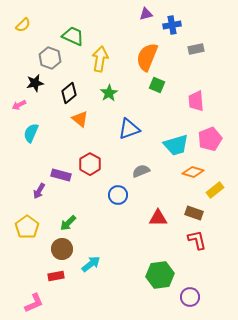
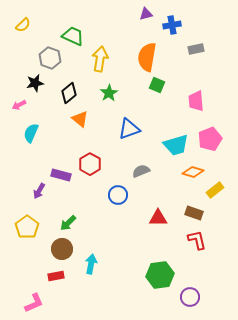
orange semicircle: rotated 12 degrees counterclockwise
cyan arrow: rotated 42 degrees counterclockwise
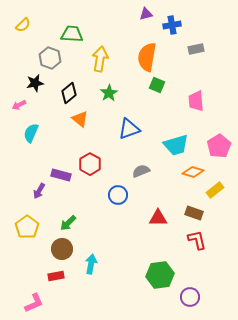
green trapezoid: moved 1 px left, 2 px up; rotated 20 degrees counterclockwise
pink pentagon: moved 9 px right, 7 px down; rotated 10 degrees counterclockwise
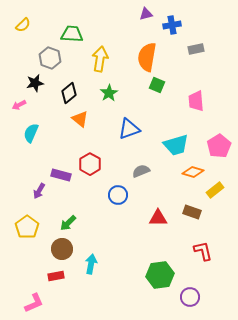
brown rectangle: moved 2 px left, 1 px up
red L-shape: moved 6 px right, 11 px down
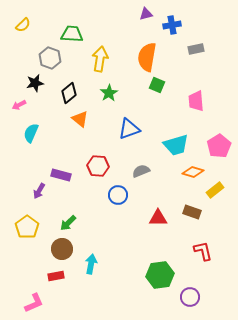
red hexagon: moved 8 px right, 2 px down; rotated 25 degrees counterclockwise
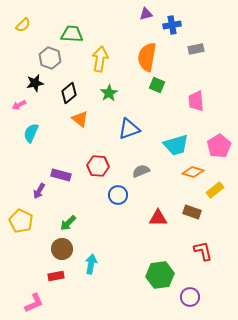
yellow pentagon: moved 6 px left, 6 px up; rotated 10 degrees counterclockwise
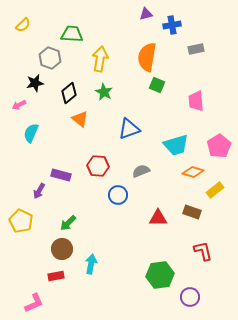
green star: moved 5 px left, 1 px up; rotated 12 degrees counterclockwise
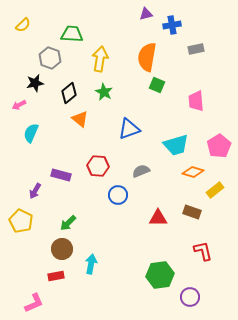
purple arrow: moved 4 px left
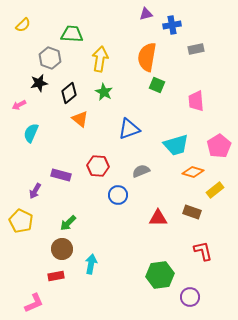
black star: moved 4 px right
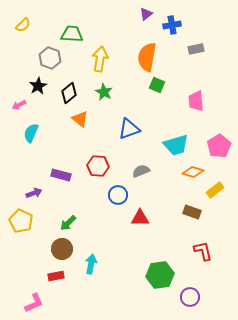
purple triangle: rotated 24 degrees counterclockwise
black star: moved 1 px left, 3 px down; rotated 18 degrees counterclockwise
purple arrow: moved 1 px left, 2 px down; rotated 140 degrees counterclockwise
red triangle: moved 18 px left
